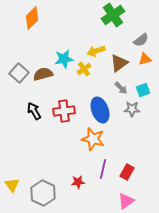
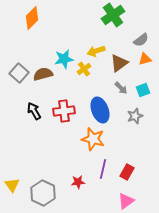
gray star: moved 3 px right, 7 px down; rotated 21 degrees counterclockwise
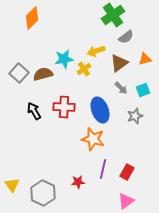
gray semicircle: moved 15 px left, 3 px up
red cross: moved 4 px up; rotated 10 degrees clockwise
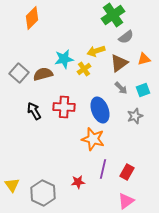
orange triangle: moved 1 px left
